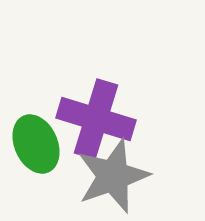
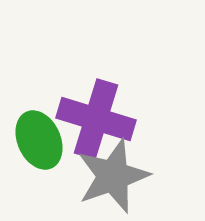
green ellipse: moved 3 px right, 4 px up
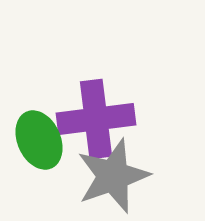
purple cross: rotated 24 degrees counterclockwise
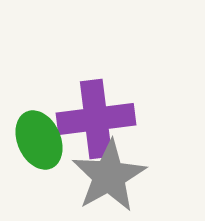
gray star: moved 4 px left; rotated 10 degrees counterclockwise
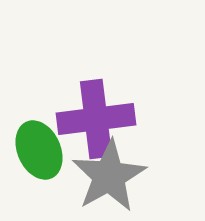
green ellipse: moved 10 px down
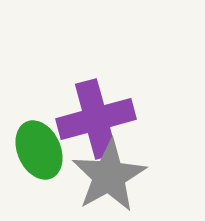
purple cross: rotated 8 degrees counterclockwise
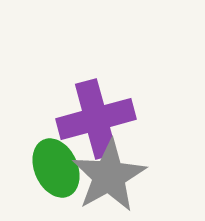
green ellipse: moved 17 px right, 18 px down
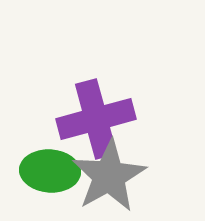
green ellipse: moved 6 px left, 3 px down; rotated 62 degrees counterclockwise
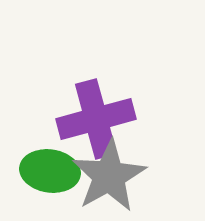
green ellipse: rotated 4 degrees clockwise
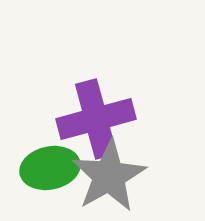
green ellipse: moved 3 px up; rotated 20 degrees counterclockwise
